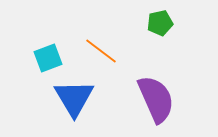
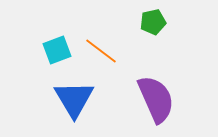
green pentagon: moved 7 px left, 1 px up
cyan square: moved 9 px right, 8 px up
blue triangle: moved 1 px down
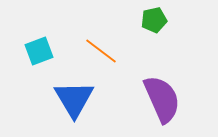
green pentagon: moved 1 px right, 2 px up
cyan square: moved 18 px left, 1 px down
purple semicircle: moved 6 px right
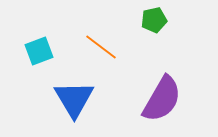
orange line: moved 4 px up
purple semicircle: rotated 54 degrees clockwise
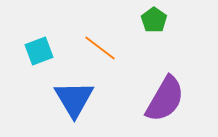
green pentagon: rotated 25 degrees counterclockwise
orange line: moved 1 px left, 1 px down
purple semicircle: moved 3 px right
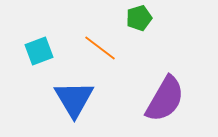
green pentagon: moved 15 px left, 2 px up; rotated 20 degrees clockwise
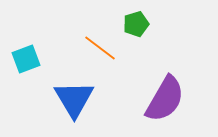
green pentagon: moved 3 px left, 6 px down
cyan square: moved 13 px left, 8 px down
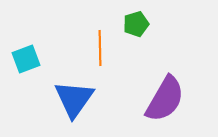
orange line: rotated 52 degrees clockwise
blue triangle: rotated 6 degrees clockwise
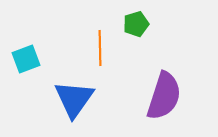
purple semicircle: moved 1 px left, 3 px up; rotated 12 degrees counterclockwise
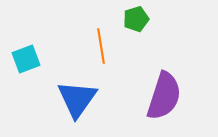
green pentagon: moved 5 px up
orange line: moved 1 px right, 2 px up; rotated 8 degrees counterclockwise
blue triangle: moved 3 px right
